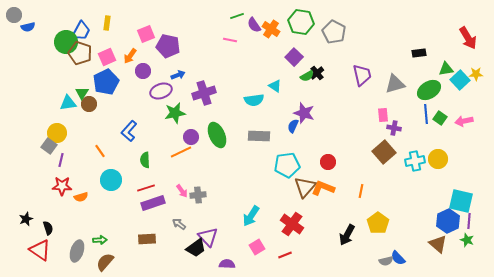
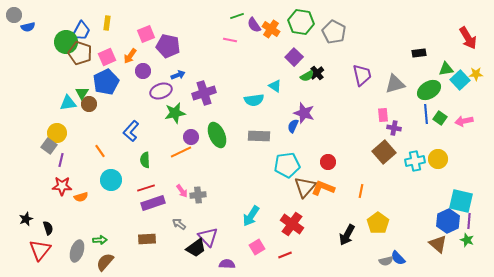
blue L-shape at (129, 131): moved 2 px right
red triangle at (40, 250): rotated 35 degrees clockwise
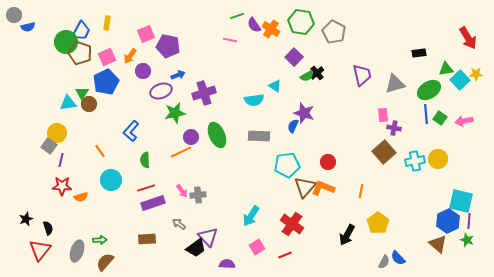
gray semicircle at (386, 261): moved 2 px left, 1 px down; rotated 48 degrees counterclockwise
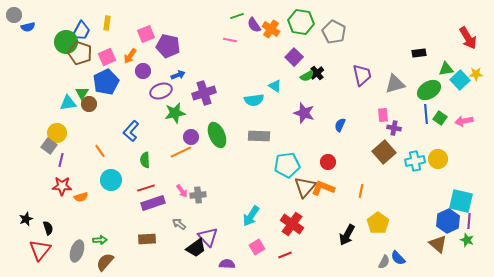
blue semicircle at (293, 126): moved 47 px right, 1 px up
